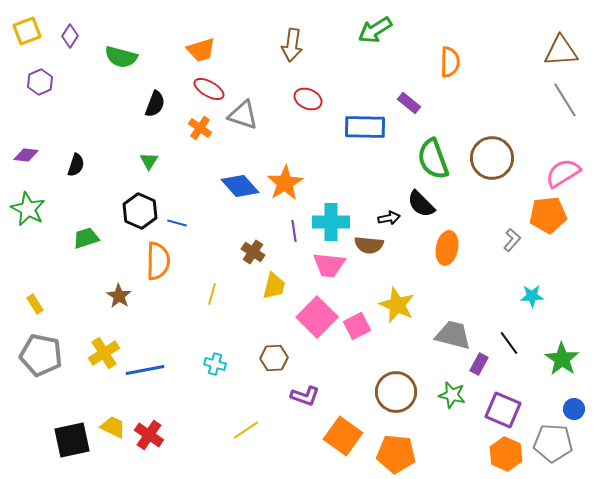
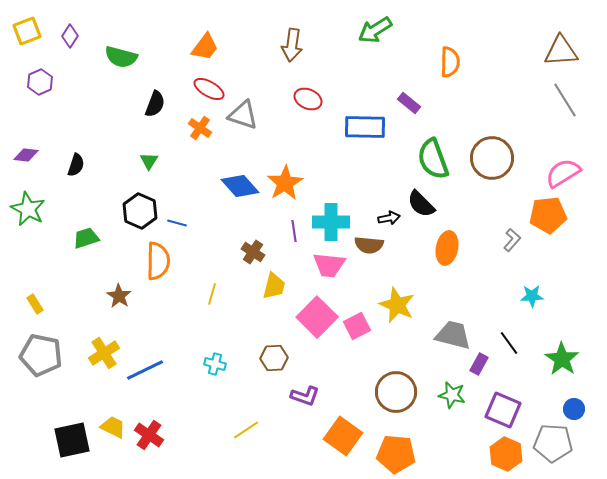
orange trapezoid at (201, 50): moved 4 px right, 3 px up; rotated 36 degrees counterclockwise
blue line at (145, 370): rotated 15 degrees counterclockwise
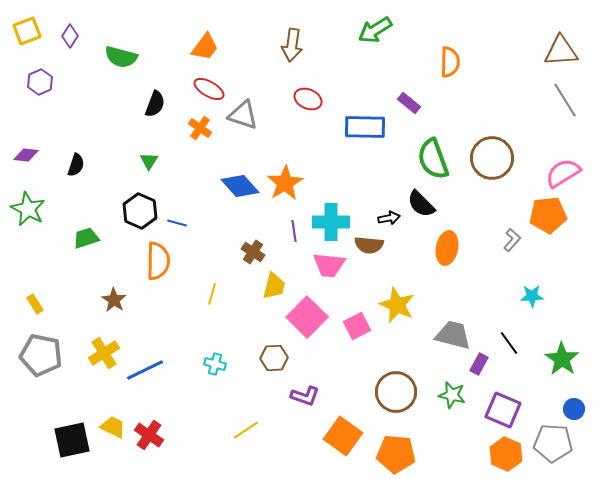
brown star at (119, 296): moved 5 px left, 4 px down
pink square at (317, 317): moved 10 px left
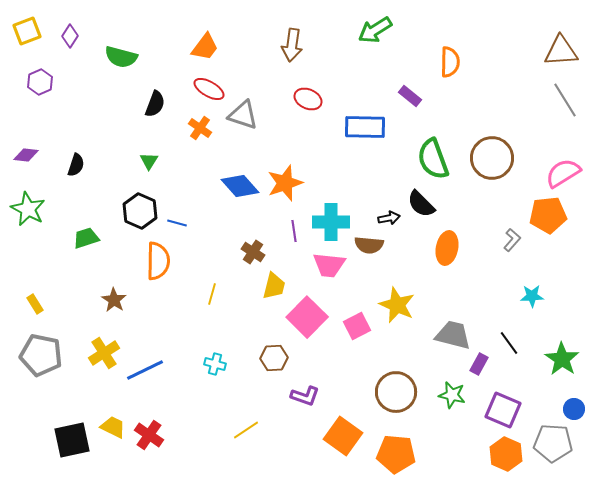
purple rectangle at (409, 103): moved 1 px right, 7 px up
orange star at (285, 183): rotated 12 degrees clockwise
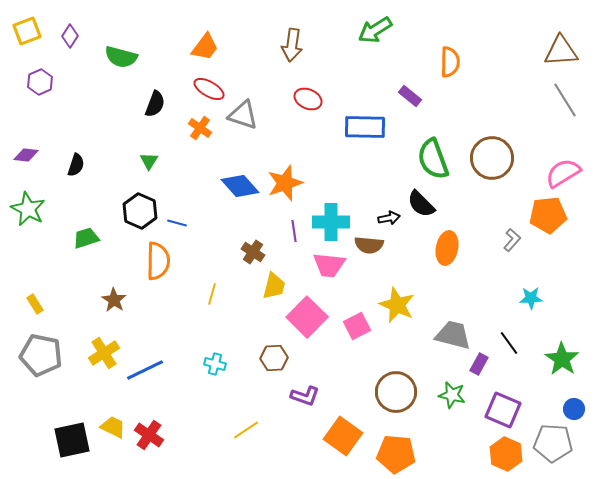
cyan star at (532, 296): moved 1 px left, 2 px down
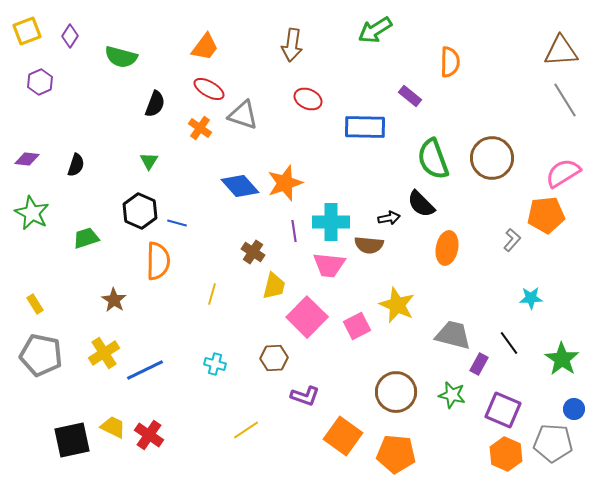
purple diamond at (26, 155): moved 1 px right, 4 px down
green star at (28, 209): moved 4 px right, 4 px down
orange pentagon at (548, 215): moved 2 px left
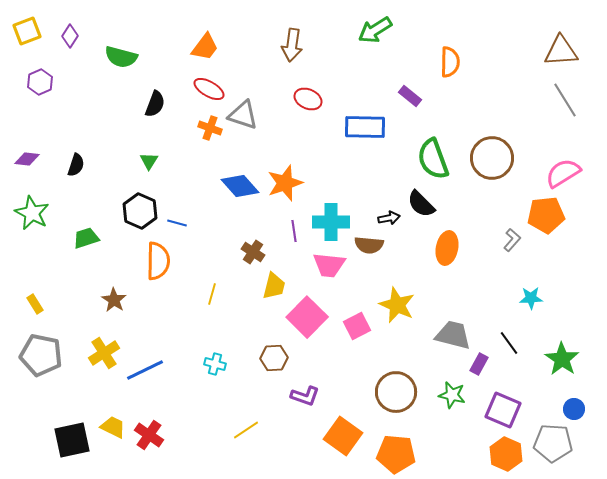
orange cross at (200, 128): moved 10 px right; rotated 15 degrees counterclockwise
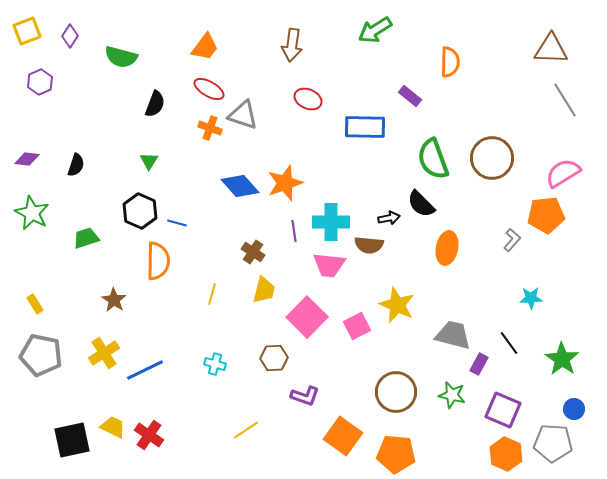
brown triangle at (561, 51): moved 10 px left, 2 px up; rotated 6 degrees clockwise
yellow trapezoid at (274, 286): moved 10 px left, 4 px down
